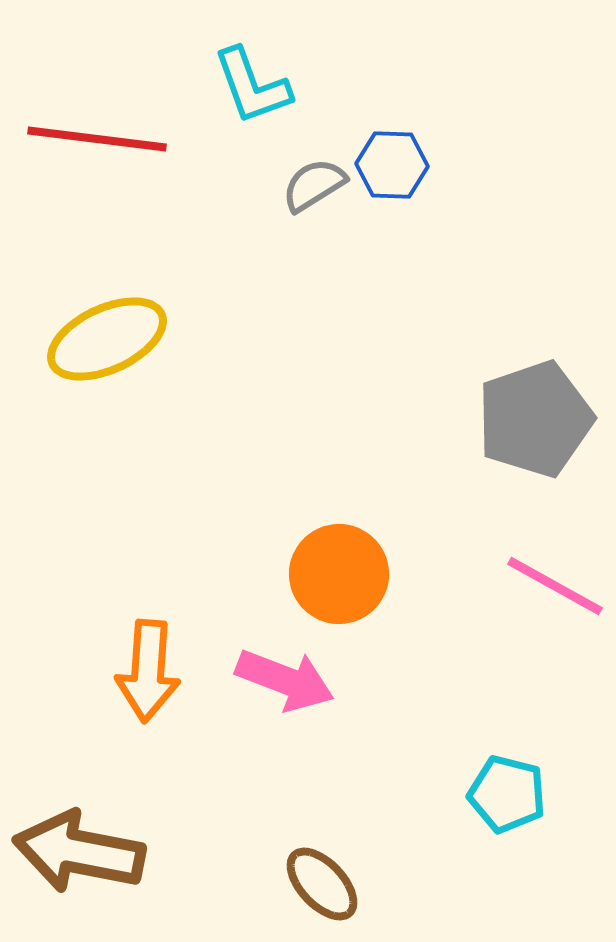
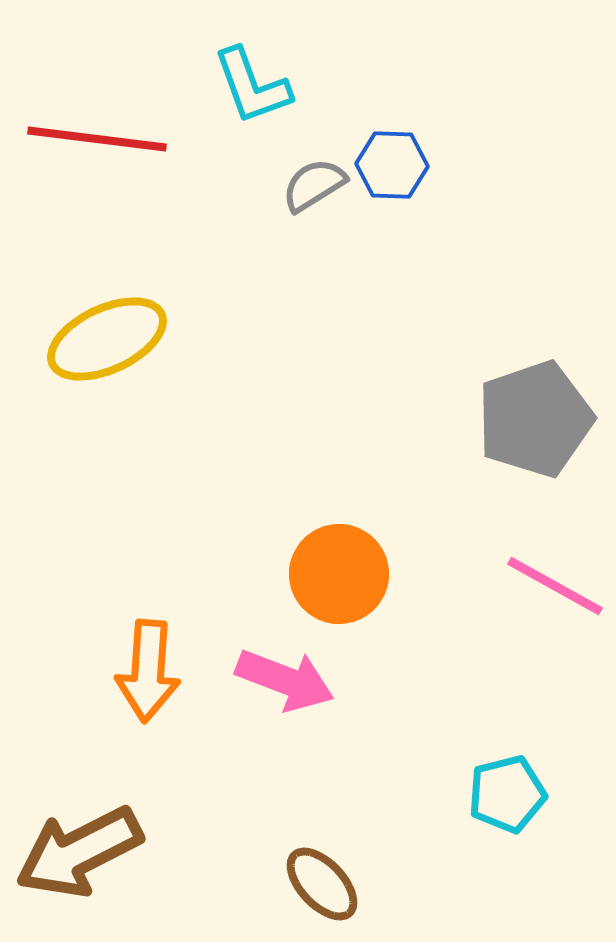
cyan pentagon: rotated 28 degrees counterclockwise
brown arrow: rotated 38 degrees counterclockwise
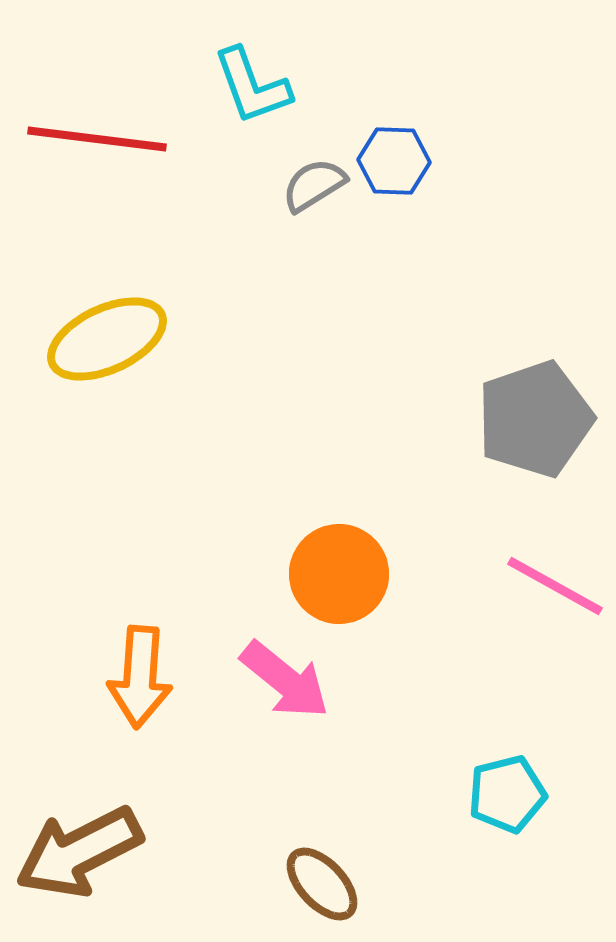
blue hexagon: moved 2 px right, 4 px up
orange arrow: moved 8 px left, 6 px down
pink arrow: rotated 18 degrees clockwise
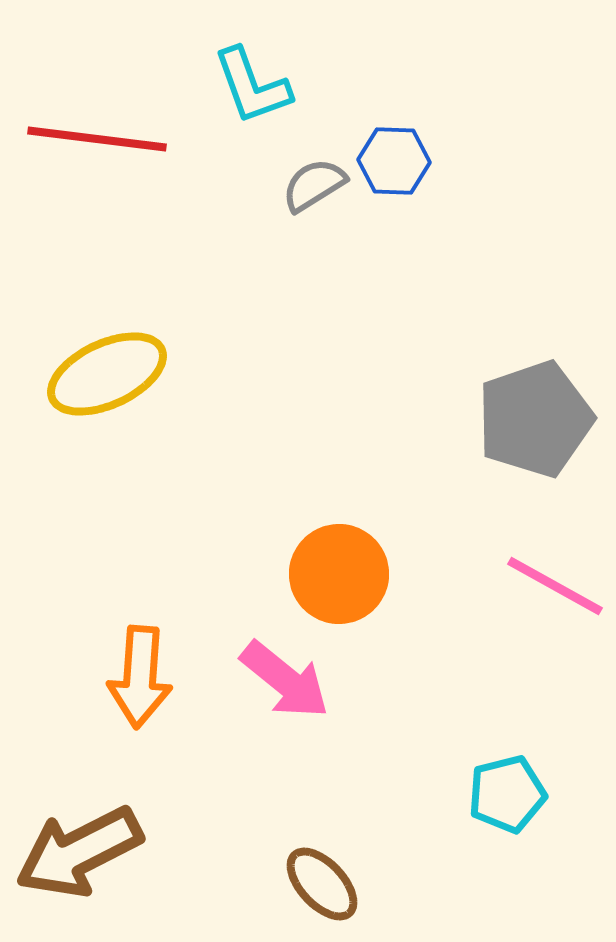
yellow ellipse: moved 35 px down
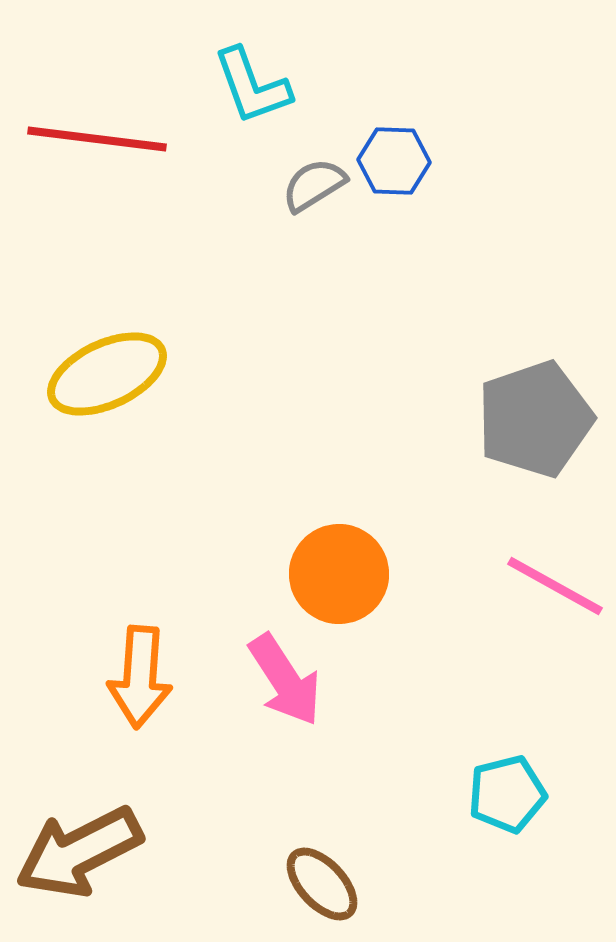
pink arrow: rotated 18 degrees clockwise
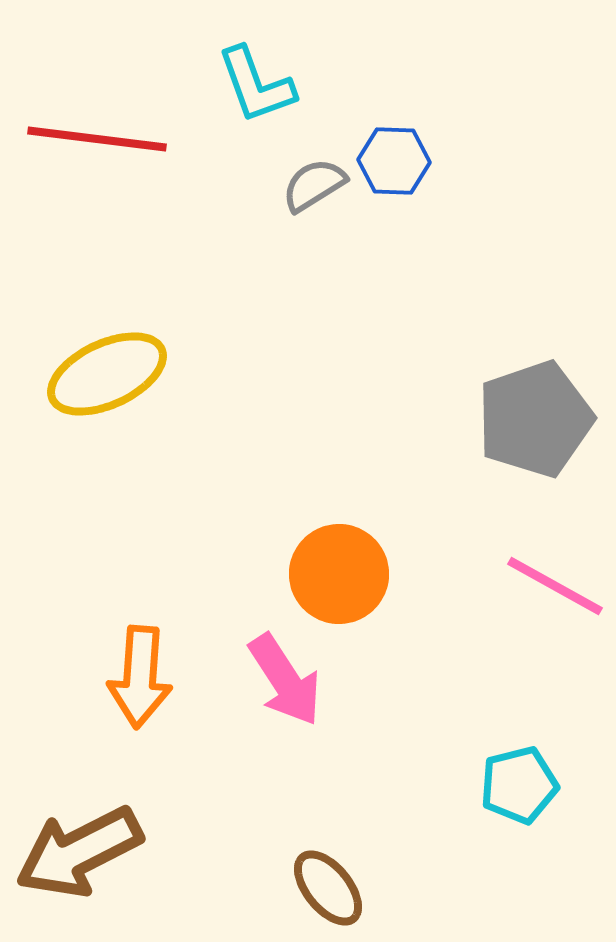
cyan L-shape: moved 4 px right, 1 px up
cyan pentagon: moved 12 px right, 9 px up
brown ellipse: moved 6 px right, 4 px down; rotated 4 degrees clockwise
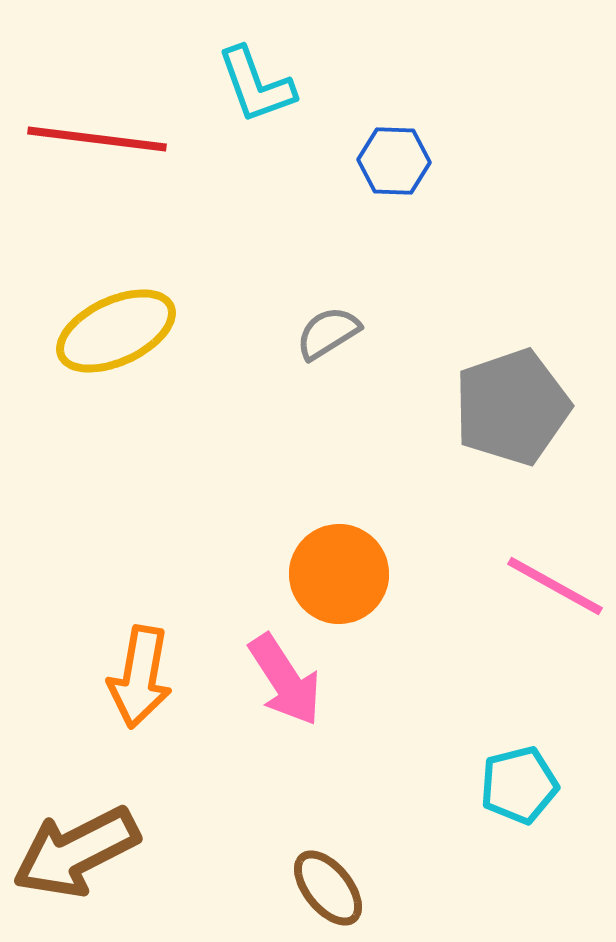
gray semicircle: moved 14 px right, 148 px down
yellow ellipse: moved 9 px right, 43 px up
gray pentagon: moved 23 px left, 12 px up
orange arrow: rotated 6 degrees clockwise
brown arrow: moved 3 px left
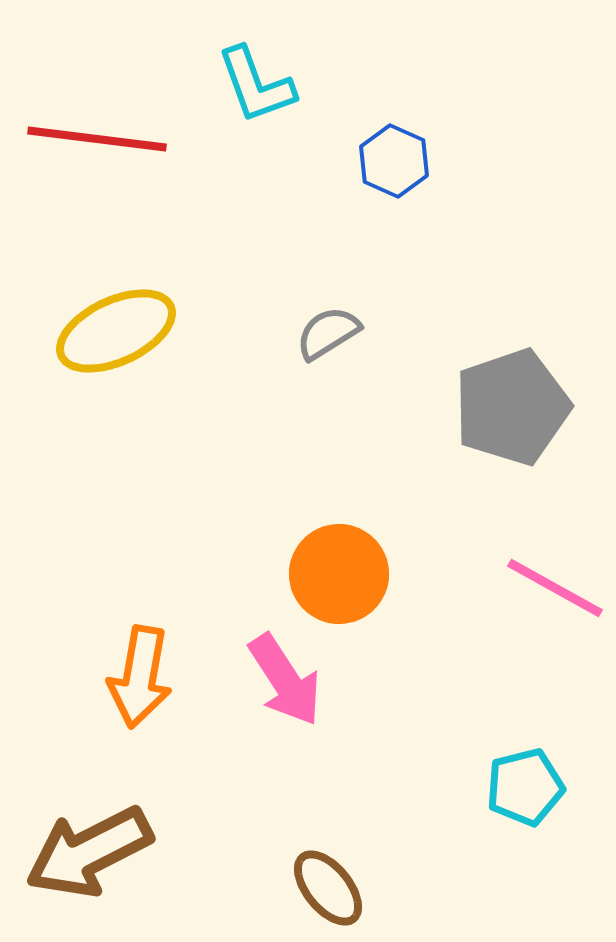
blue hexagon: rotated 22 degrees clockwise
pink line: moved 2 px down
cyan pentagon: moved 6 px right, 2 px down
brown arrow: moved 13 px right
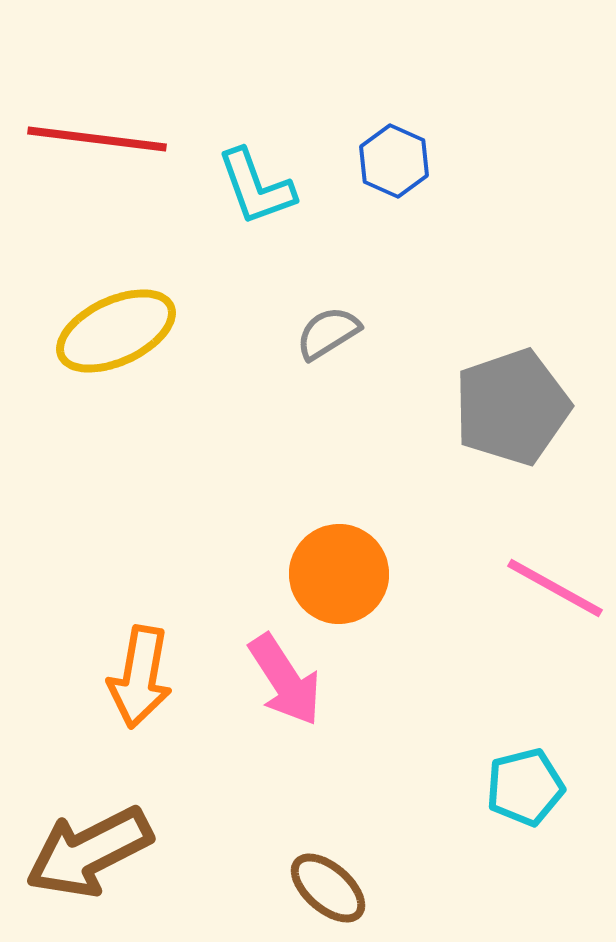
cyan L-shape: moved 102 px down
brown ellipse: rotated 10 degrees counterclockwise
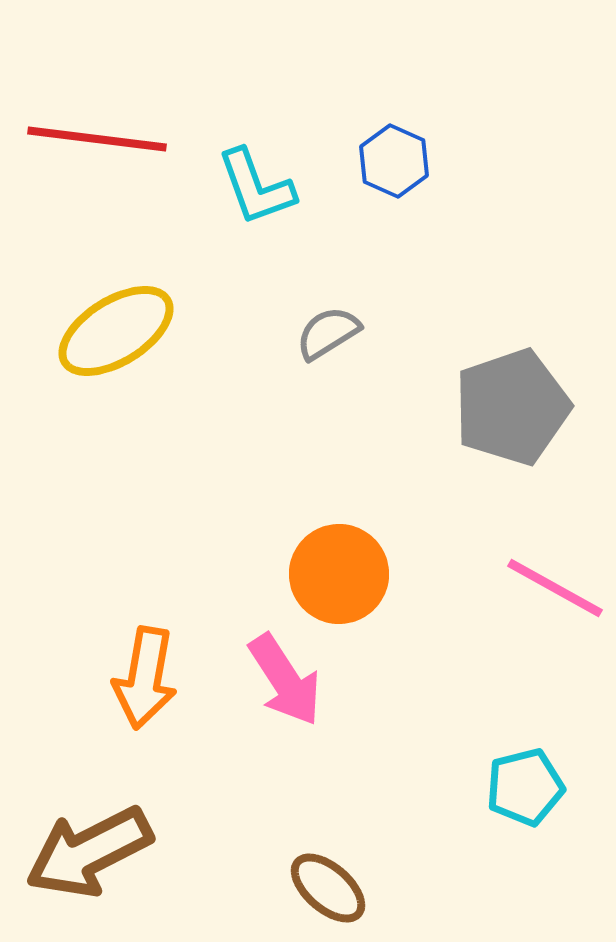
yellow ellipse: rotated 7 degrees counterclockwise
orange arrow: moved 5 px right, 1 px down
